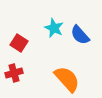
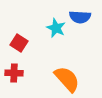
cyan star: moved 2 px right
blue semicircle: moved 18 px up; rotated 45 degrees counterclockwise
red cross: rotated 18 degrees clockwise
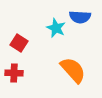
orange semicircle: moved 6 px right, 9 px up
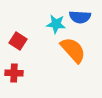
cyan star: moved 4 px up; rotated 18 degrees counterclockwise
red square: moved 1 px left, 2 px up
orange semicircle: moved 20 px up
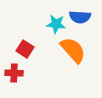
red square: moved 7 px right, 8 px down
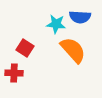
red square: moved 1 px up
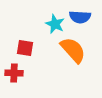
cyan star: moved 1 px left; rotated 18 degrees clockwise
red square: rotated 24 degrees counterclockwise
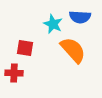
cyan star: moved 2 px left
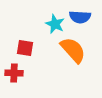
cyan star: moved 2 px right
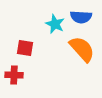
blue semicircle: moved 1 px right
orange semicircle: moved 9 px right, 1 px up
red cross: moved 2 px down
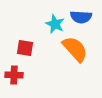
orange semicircle: moved 7 px left
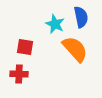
blue semicircle: rotated 105 degrees counterclockwise
red square: moved 1 px up
red cross: moved 5 px right, 1 px up
